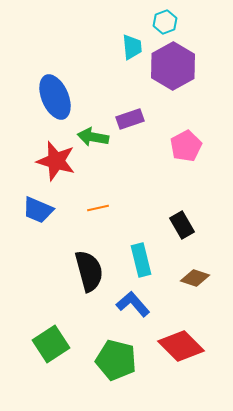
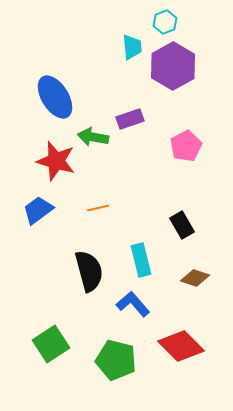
blue ellipse: rotated 9 degrees counterclockwise
blue trapezoid: rotated 120 degrees clockwise
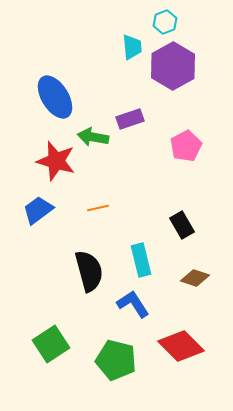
blue L-shape: rotated 8 degrees clockwise
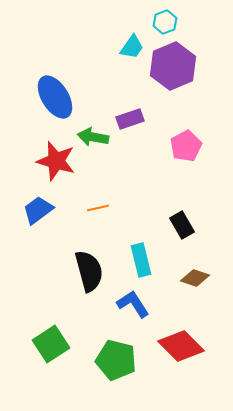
cyan trapezoid: rotated 40 degrees clockwise
purple hexagon: rotated 6 degrees clockwise
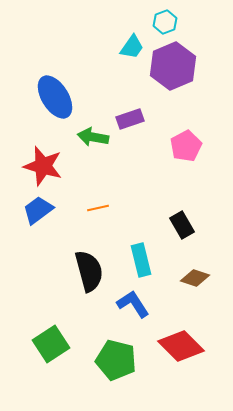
red star: moved 13 px left, 5 px down
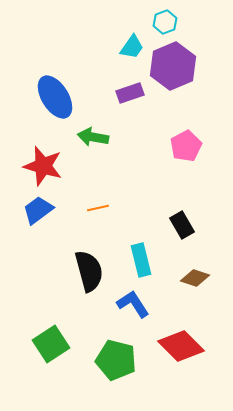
purple rectangle: moved 26 px up
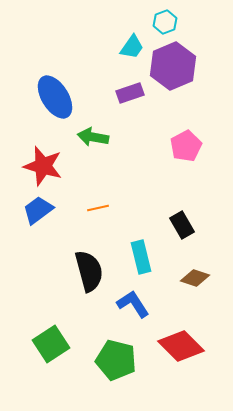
cyan rectangle: moved 3 px up
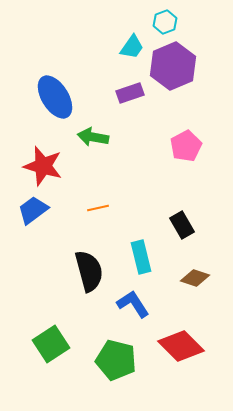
blue trapezoid: moved 5 px left
